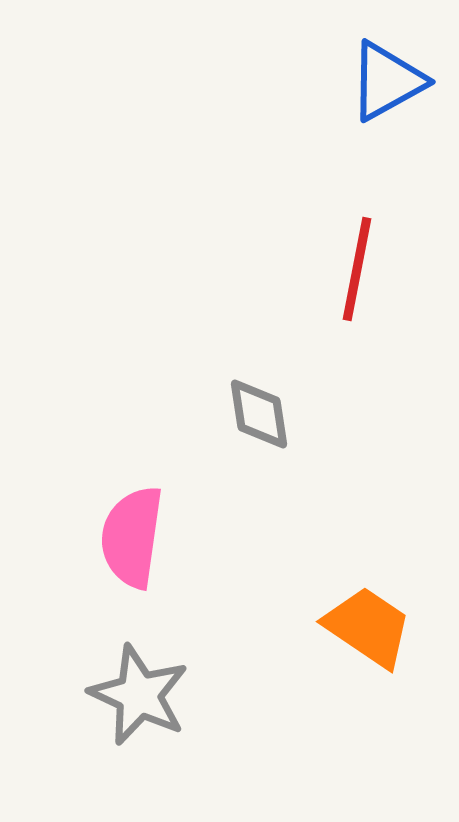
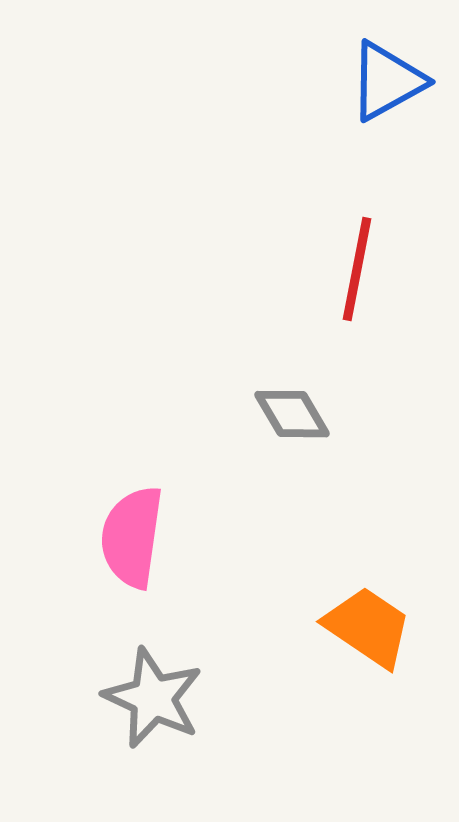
gray diamond: moved 33 px right; rotated 22 degrees counterclockwise
gray star: moved 14 px right, 3 px down
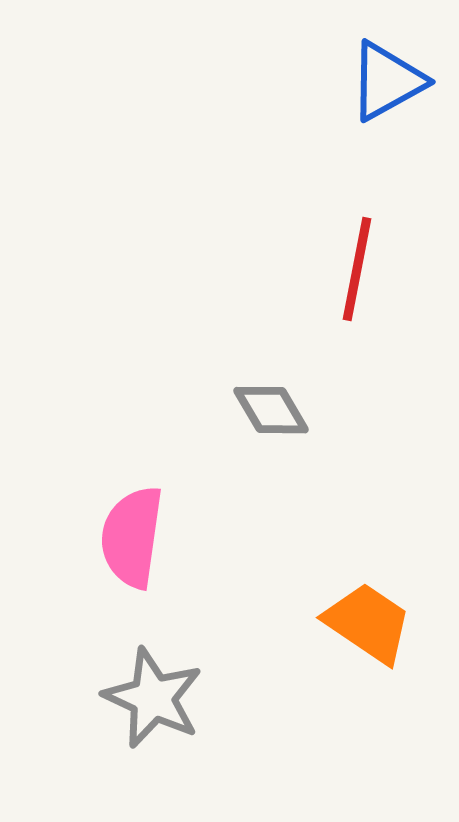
gray diamond: moved 21 px left, 4 px up
orange trapezoid: moved 4 px up
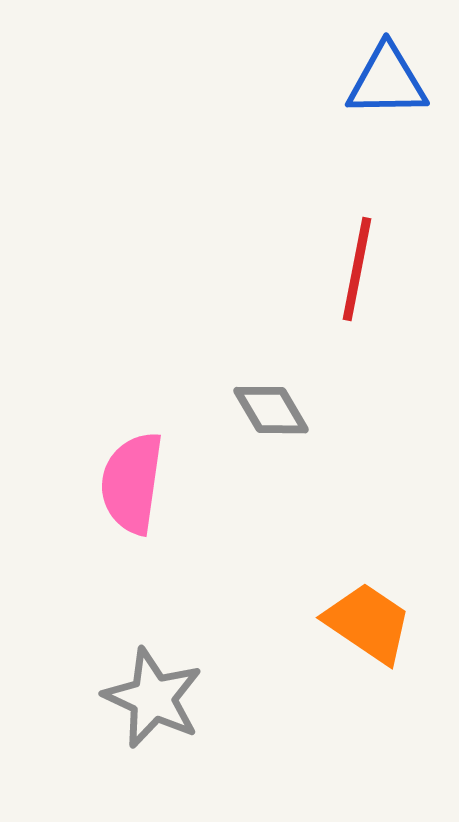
blue triangle: rotated 28 degrees clockwise
pink semicircle: moved 54 px up
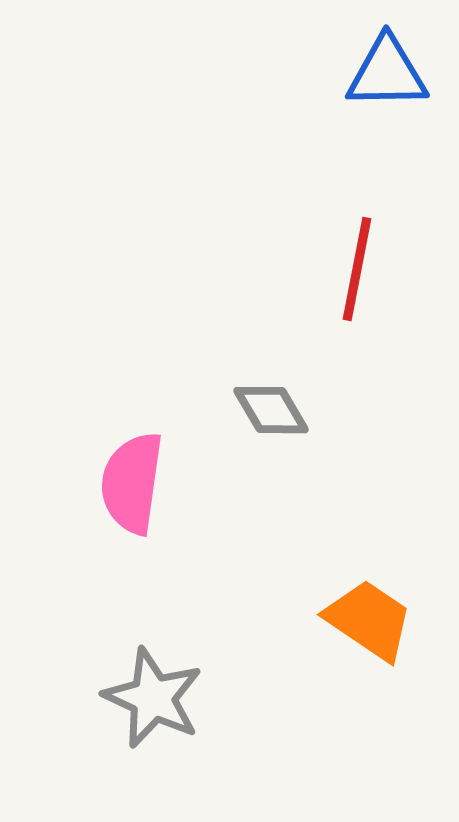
blue triangle: moved 8 px up
orange trapezoid: moved 1 px right, 3 px up
